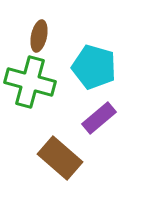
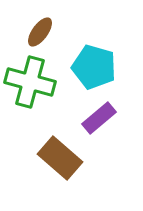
brown ellipse: moved 1 px right, 4 px up; rotated 24 degrees clockwise
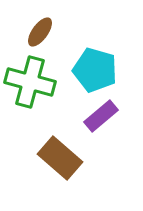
cyan pentagon: moved 1 px right, 3 px down
purple rectangle: moved 2 px right, 2 px up
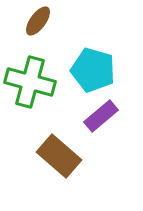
brown ellipse: moved 2 px left, 11 px up
cyan pentagon: moved 2 px left
brown rectangle: moved 1 px left, 2 px up
